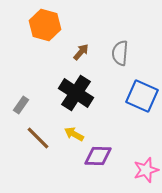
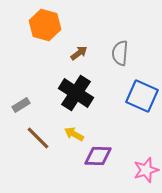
brown arrow: moved 2 px left, 1 px down; rotated 12 degrees clockwise
gray rectangle: rotated 24 degrees clockwise
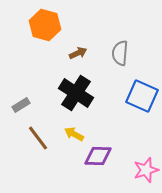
brown arrow: moved 1 px left; rotated 12 degrees clockwise
brown line: rotated 8 degrees clockwise
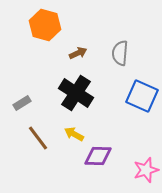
gray rectangle: moved 1 px right, 2 px up
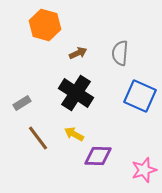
blue square: moved 2 px left
pink star: moved 2 px left
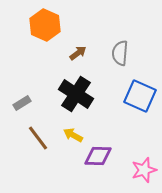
orange hexagon: rotated 8 degrees clockwise
brown arrow: rotated 12 degrees counterclockwise
black cross: moved 1 px down
yellow arrow: moved 1 px left, 1 px down
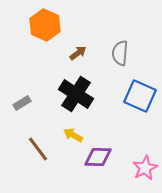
brown line: moved 11 px down
purple diamond: moved 1 px down
pink star: moved 1 px right, 2 px up; rotated 10 degrees counterclockwise
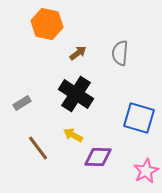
orange hexagon: moved 2 px right, 1 px up; rotated 12 degrees counterclockwise
blue square: moved 1 px left, 22 px down; rotated 8 degrees counterclockwise
brown line: moved 1 px up
pink star: moved 1 px right, 3 px down
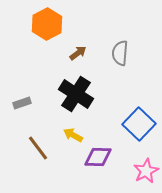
orange hexagon: rotated 20 degrees clockwise
gray rectangle: rotated 12 degrees clockwise
blue square: moved 6 px down; rotated 28 degrees clockwise
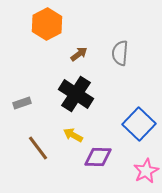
brown arrow: moved 1 px right, 1 px down
